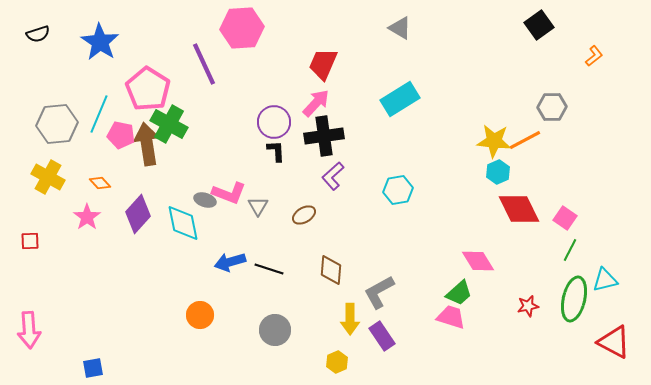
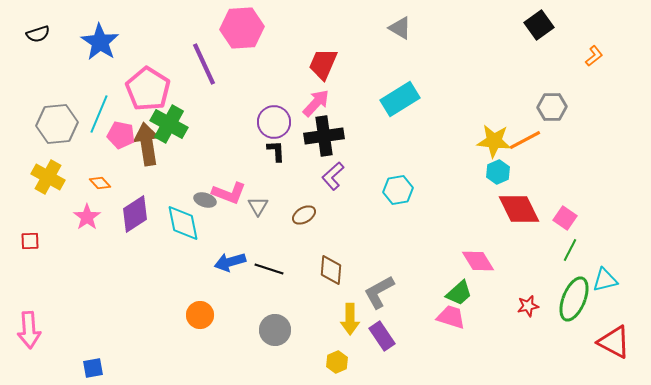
purple diamond at (138, 214): moved 3 px left; rotated 15 degrees clockwise
green ellipse at (574, 299): rotated 9 degrees clockwise
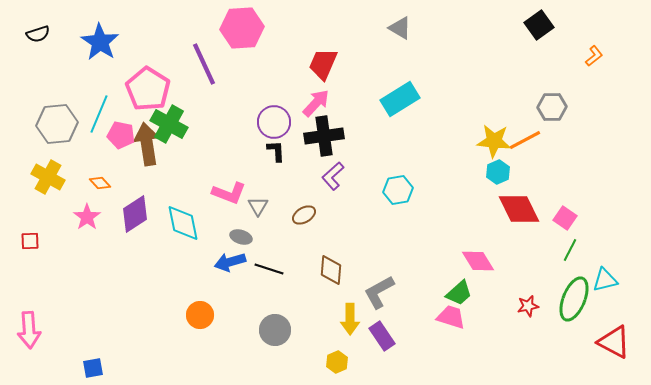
gray ellipse at (205, 200): moved 36 px right, 37 px down
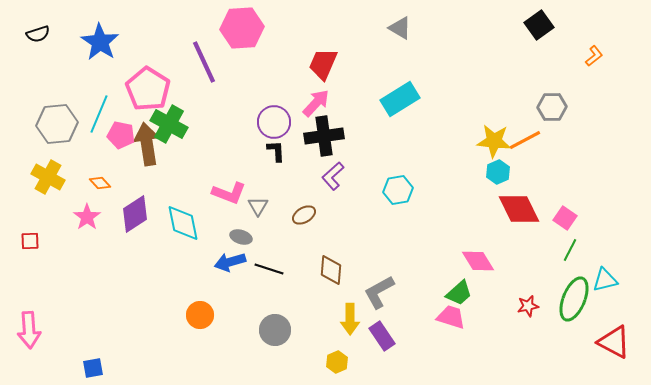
purple line at (204, 64): moved 2 px up
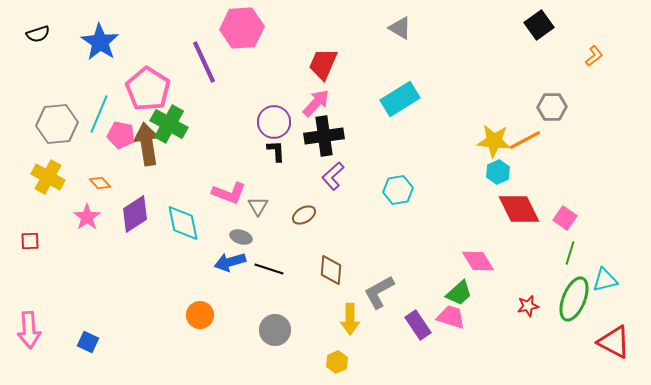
green line at (570, 250): moved 3 px down; rotated 10 degrees counterclockwise
purple rectangle at (382, 336): moved 36 px right, 11 px up
blue square at (93, 368): moved 5 px left, 26 px up; rotated 35 degrees clockwise
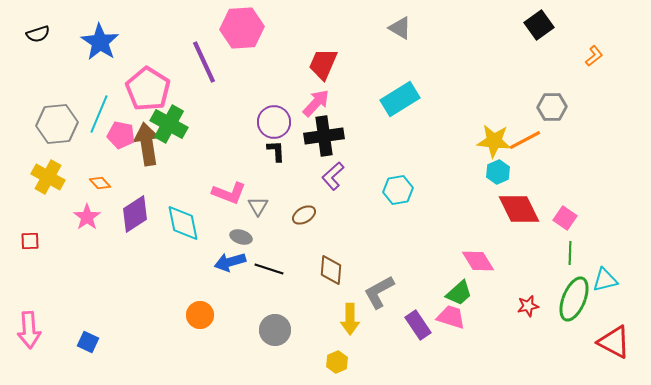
green line at (570, 253): rotated 15 degrees counterclockwise
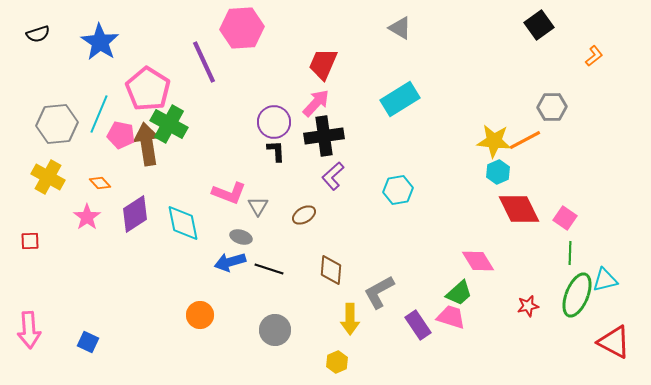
green ellipse at (574, 299): moved 3 px right, 4 px up
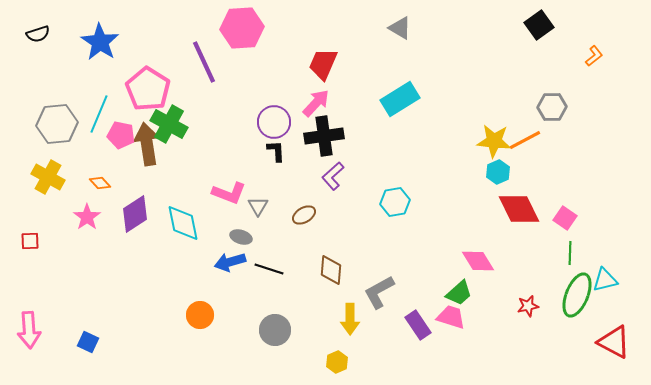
cyan hexagon at (398, 190): moved 3 px left, 12 px down
